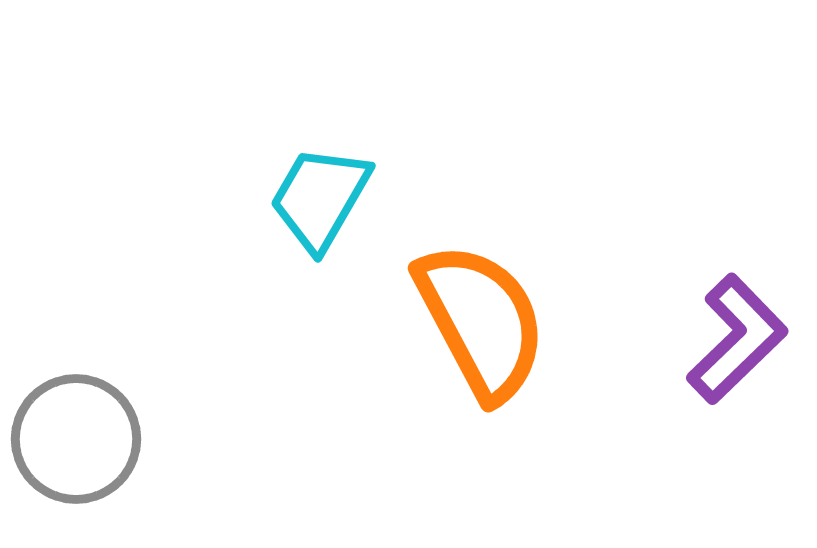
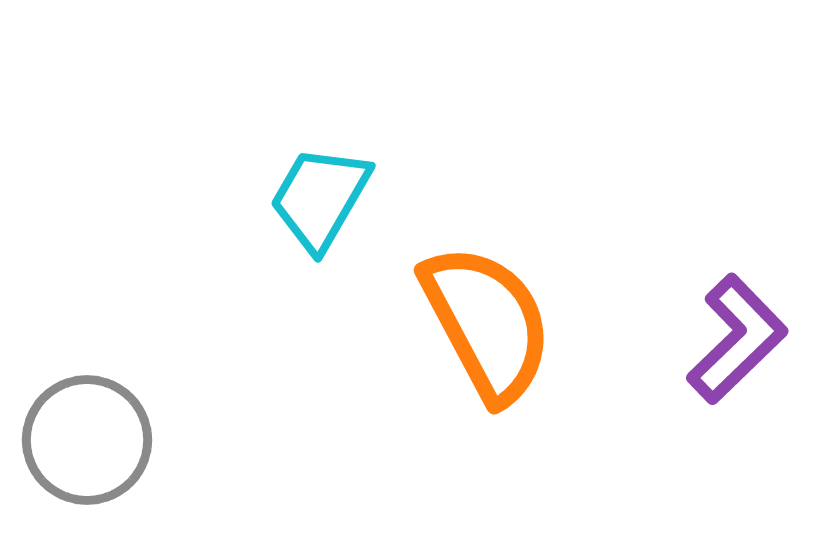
orange semicircle: moved 6 px right, 2 px down
gray circle: moved 11 px right, 1 px down
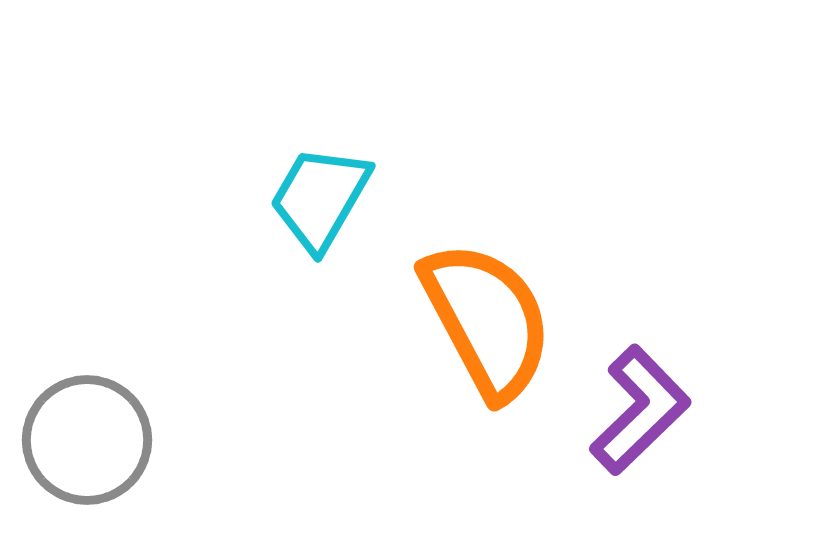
orange semicircle: moved 3 px up
purple L-shape: moved 97 px left, 71 px down
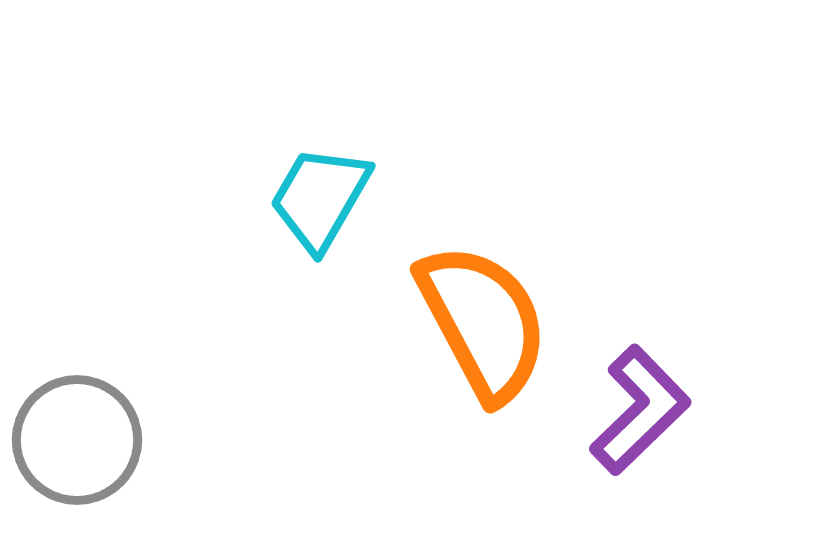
orange semicircle: moved 4 px left, 2 px down
gray circle: moved 10 px left
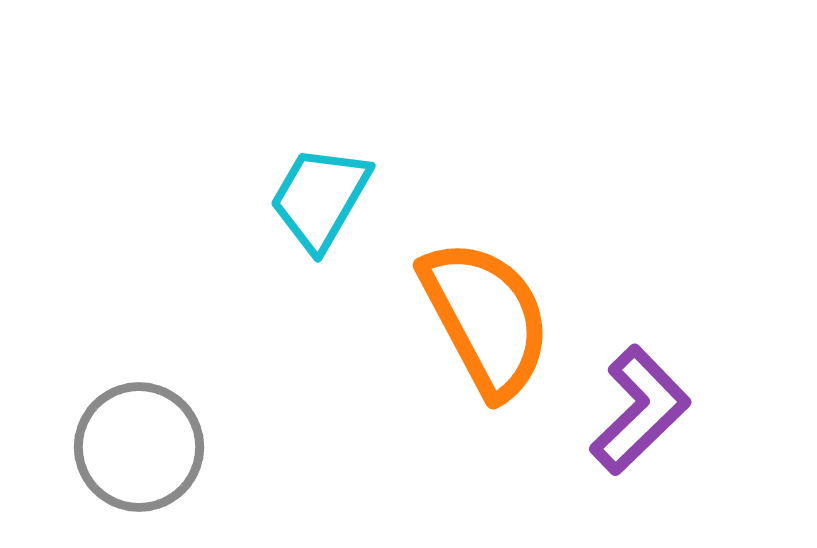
orange semicircle: moved 3 px right, 4 px up
gray circle: moved 62 px right, 7 px down
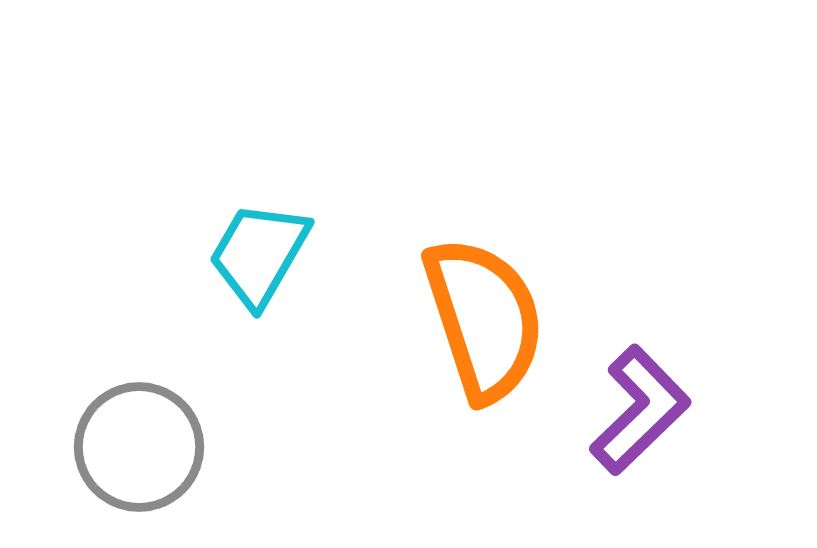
cyan trapezoid: moved 61 px left, 56 px down
orange semicircle: moved 2 px left, 1 px down; rotated 10 degrees clockwise
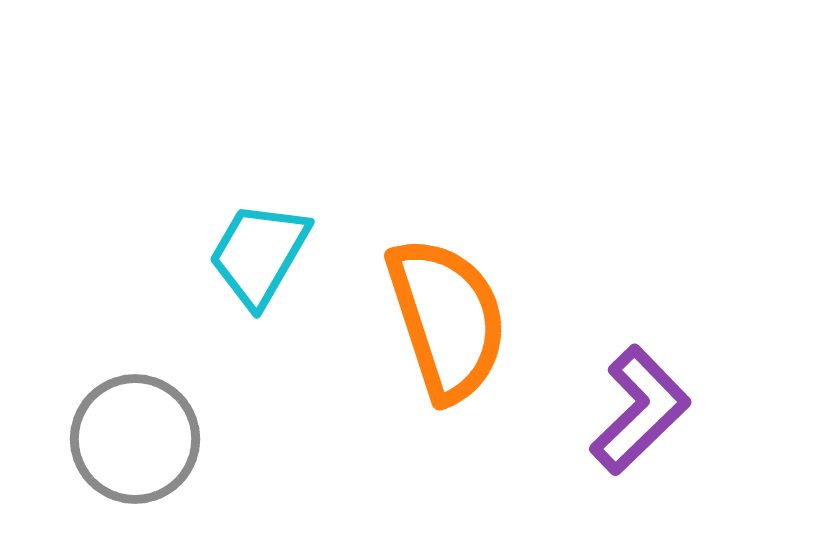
orange semicircle: moved 37 px left
gray circle: moved 4 px left, 8 px up
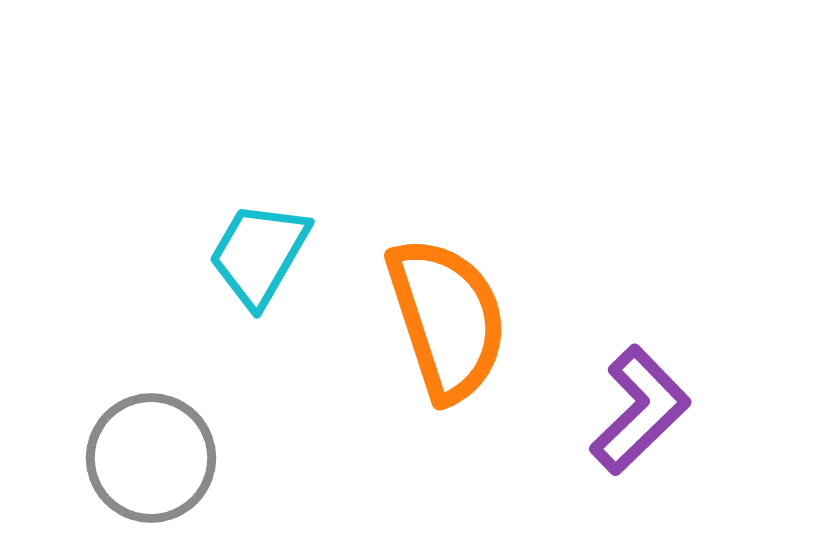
gray circle: moved 16 px right, 19 px down
